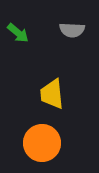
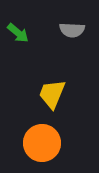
yellow trapezoid: rotated 28 degrees clockwise
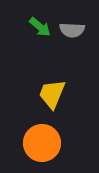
green arrow: moved 22 px right, 6 px up
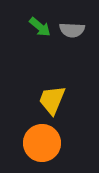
yellow trapezoid: moved 6 px down
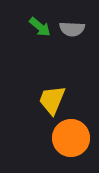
gray semicircle: moved 1 px up
orange circle: moved 29 px right, 5 px up
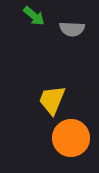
green arrow: moved 6 px left, 11 px up
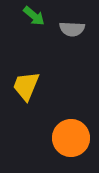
yellow trapezoid: moved 26 px left, 14 px up
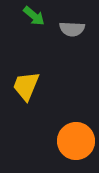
orange circle: moved 5 px right, 3 px down
